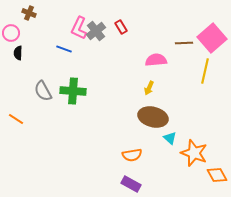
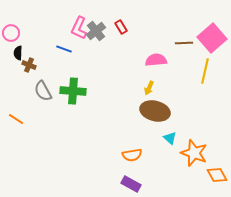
brown cross: moved 52 px down
brown ellipse: moved 2 px right, 6 px up
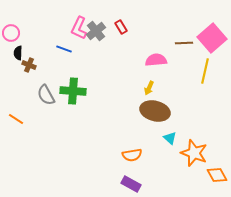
gray semicircle: moved 3 px right, 4 px down
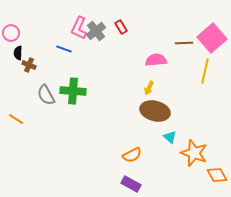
cyan triangle: moved 1 px up
orange semicircle: rotated 18 degrees counterclockwise
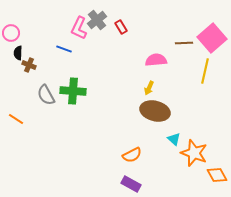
gray cross: moved 1 px right, 11 px up
cyan triangle: moved 4 px right, 2 px down
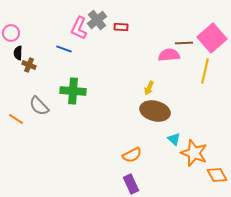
red rectangle: rotated 56 degrees counterclockwise
pink semicircle: moved 13 px right, 5 px up
gray semicircle: moved 7 px left, 11 px down; rotated 15 degrees counterclockwise
purple rectangle: rotated 36 degrees clockwise
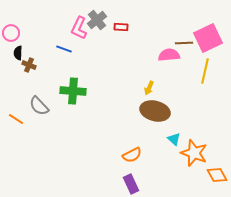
pink square: moved 4 px left; rotated 16 degrees clockwise
